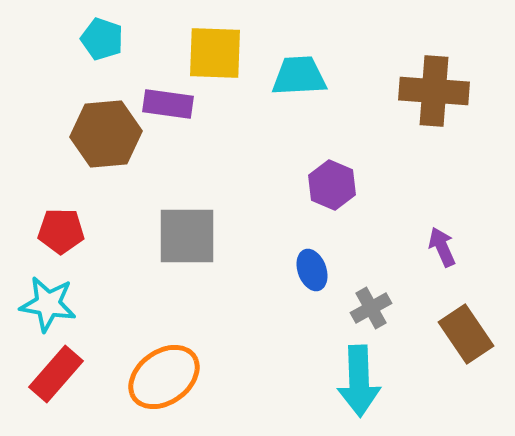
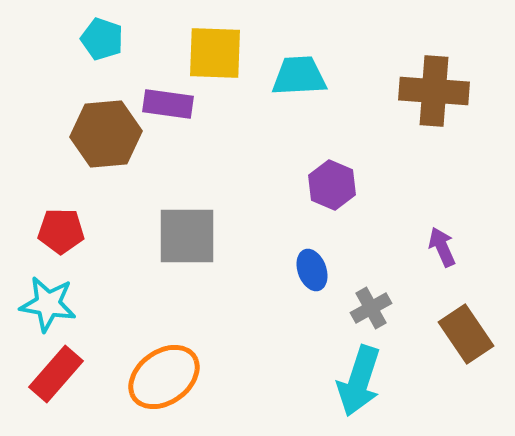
cyan arrow: rotated 20 degrees clockwise
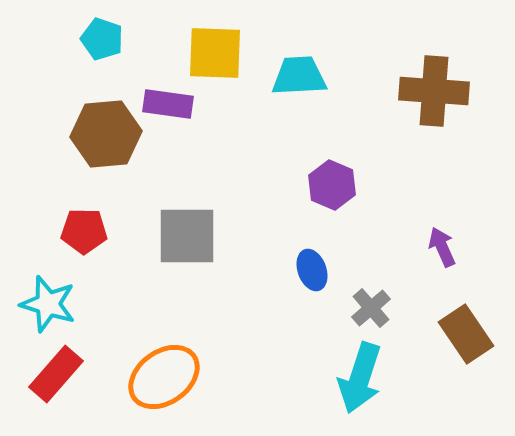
red pentagon: moved 23 px right
cyan star: rotated 8 degrees clockwise
gray cross: rotated 12 degrees counterclockwise
cyan arrow: moved 1 px right, 3 px up
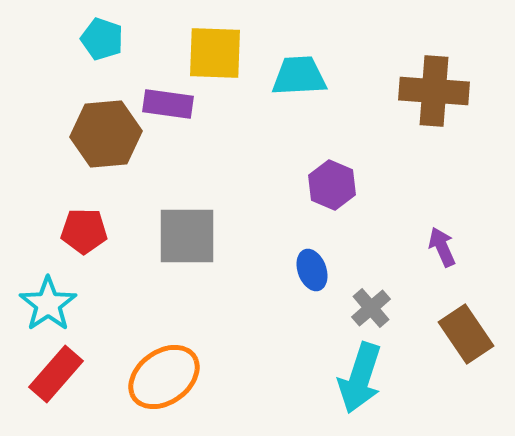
cyan star: rotated 20 degrees clockwise
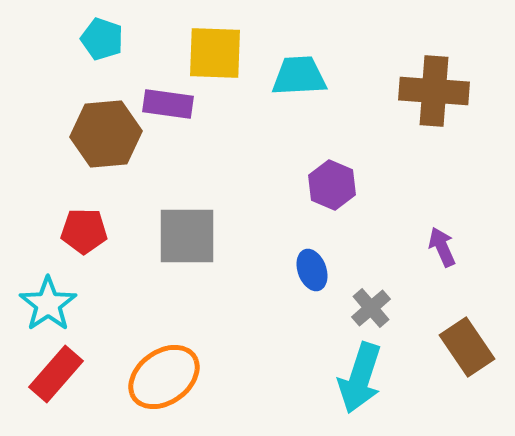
brown rectangle: moved 1 px right, 13 px down
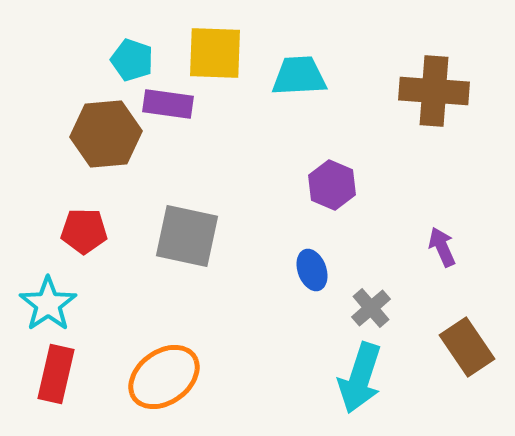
cyan pentagon: moved 30 px right, 21 px down
gray square: rotated 12 degrees clockwise
red rectangle: rotated 28 degrees counterclockwise
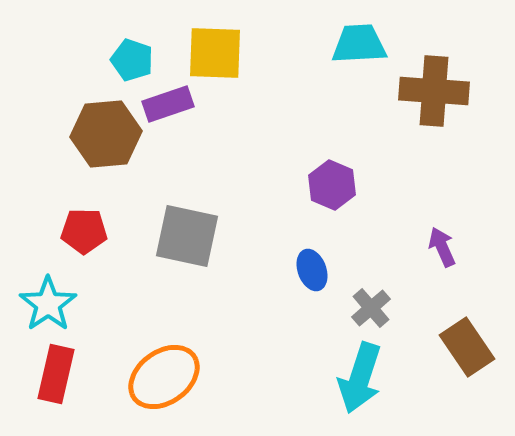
cyan trapezoid: moved 60 px right, 32 px up
purple rectangle: rotated 27 degrees counterclockwise
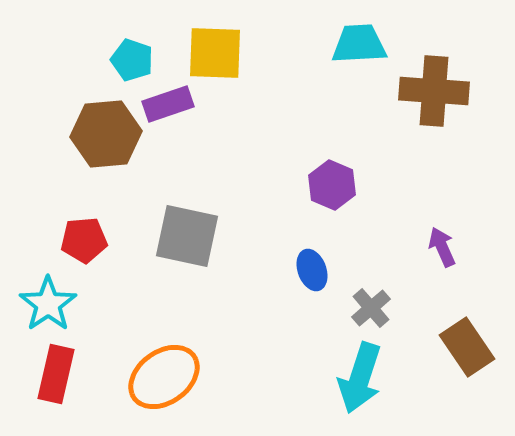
red pentagon: moved 9 px down; rotated 6 degrees counterclockwise
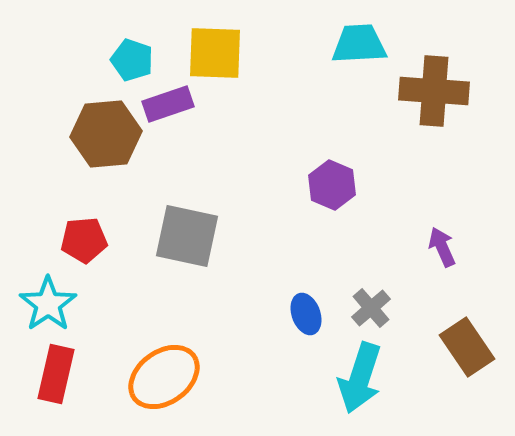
blue ellipse: moved 6 px left, 44 px down
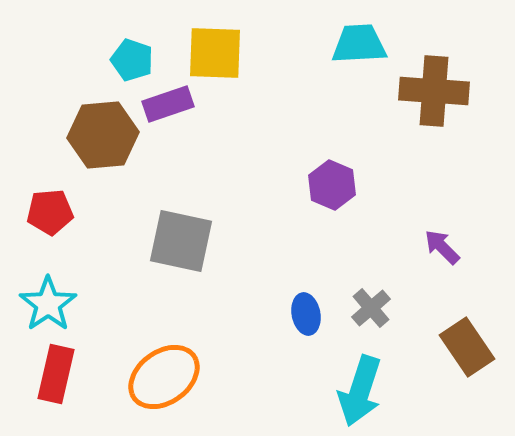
brown hexagon: moved 3 px left, 1 px down
gray square: moved 6 px left, 5 px down
red pentagon: moved 34 px left, 28 px up
purple arrow: rotated 21 degrees counterclockwise
blue ellipse: rotated 9 degrees clockwise
cyan arrow: moved 13 px down
